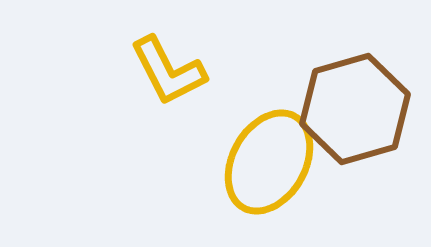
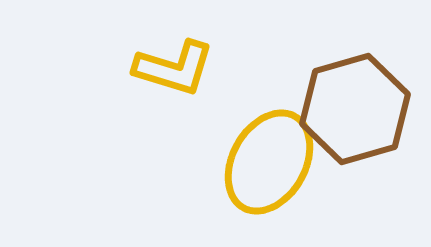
yellow L-shape: moved 6 px right, 3 px up; rotated 46 degrees counterclockwise
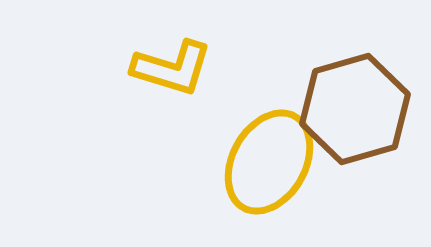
yellow L-shape: moved 2 px left
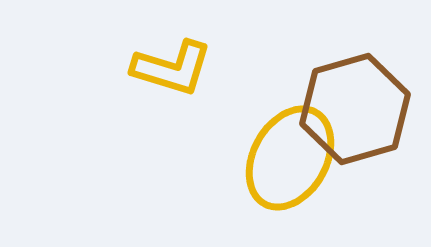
yellow ellipse: moved 21 px right, 4 px up
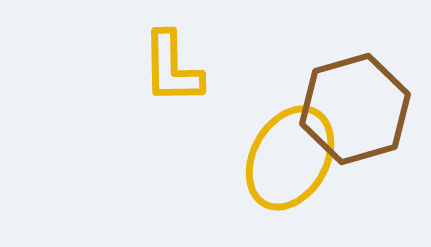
yellow L-shape: rotated 72 degrees clockwise
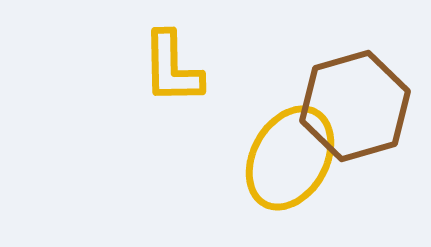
brown hexagon: moved 3 px up
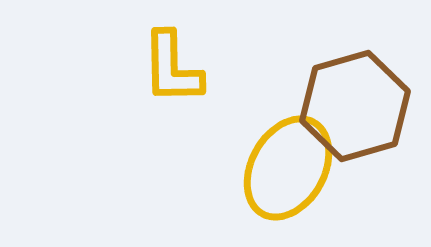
yellow ellipse: moved 2 px left, 10 px down
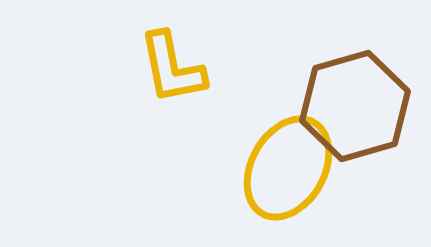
yellow L-shape: rotated 10 degrees counterclockwise
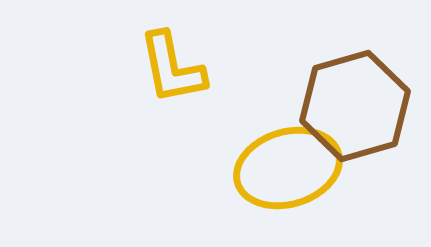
yellow ellipse: rotated 44 degrees clockwise
